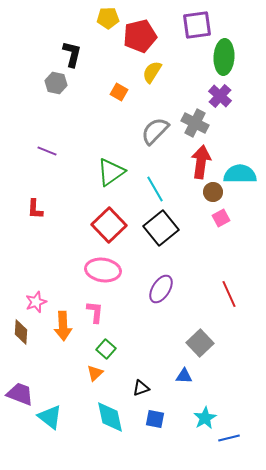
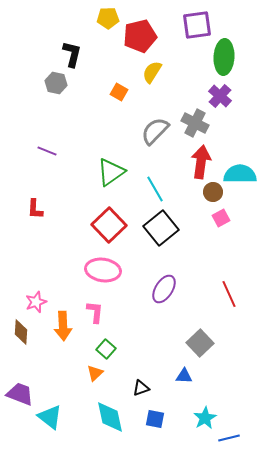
purple ellipse: moved 3 px right
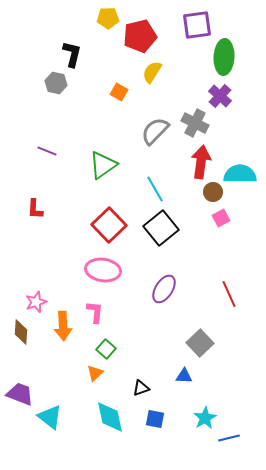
green triangle: moved 8 px left, 7 px up
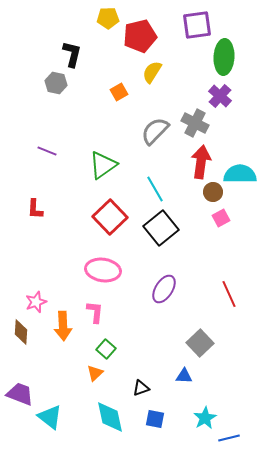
orange square: rotated 30 degrees clockwise
red square: moved 1 px right, 8 px up
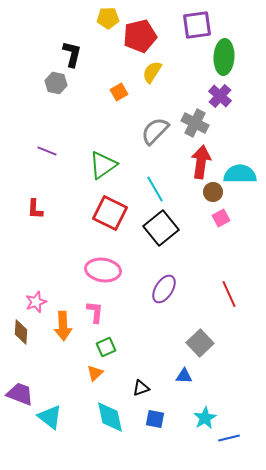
red square: moved 4 px up; rotated 20 degrees counterclockwise
green square: moved 2 px up; rotated 24 degrees clockwise
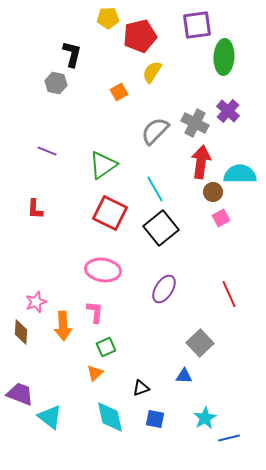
purple cross: moved 8 px right, 15 px down
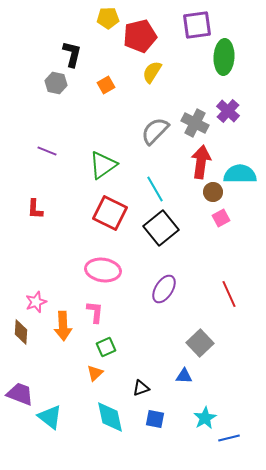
orange square: moved 13 px left, 7 px up
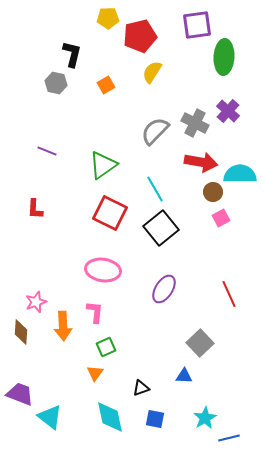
red arrow: rotated 92 degrees clockwise
orange triangle: rotated 12 degrees counterclockwise
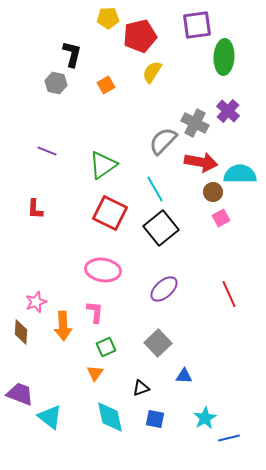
gray semicircle: moved 8 px right, 10 px down
purple ellipse: rotated 16 degrees clockwise
gray square: moved 42 px left
